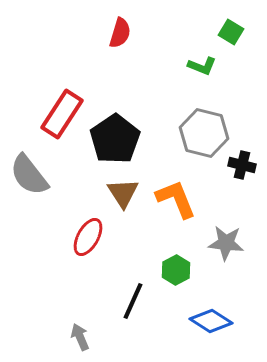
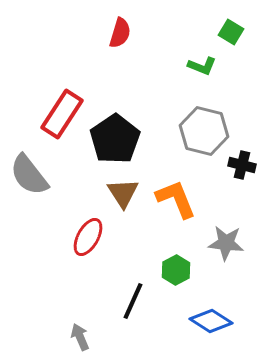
gray hexagon: moved 2 px up
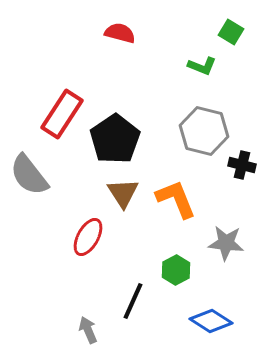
red semicircle: rotated 92 degrees counterclockwise
gray arrow: moved 8 px right, 7 px up
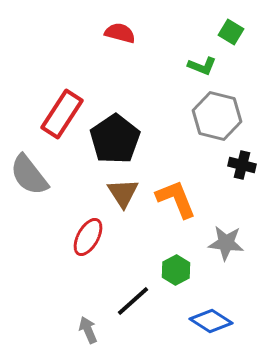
gray hexagon: moved 13 px right, 15 px up
black line: rotated 24 degrees clockwise
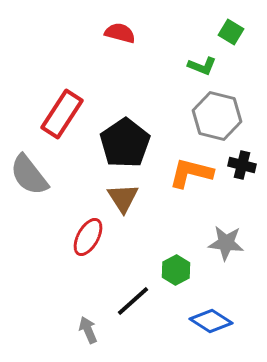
black pentagon: moved 10 px right, 4 px down
brown triangle: moved 5 px down
orange L-shape: moved 15 px right, 26 px up; rotated 54 degrees counterclockwise
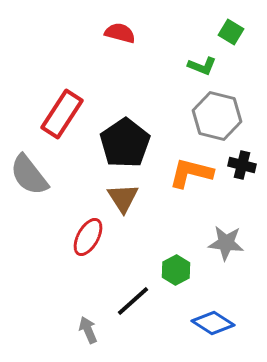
blue diamond: moved 2 px right, 2 px down
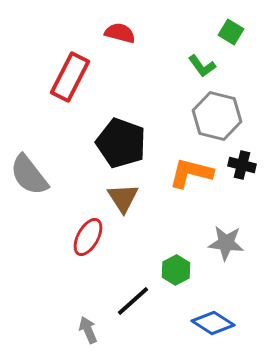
green L-shape: rotated 32 degrees clockwise
red rectangle: moved 8 px right, 37 px up; rotated 6 degrees counterclockwise
black pentagon: moved 4 px left; rotated 18 degrees counterclockwise
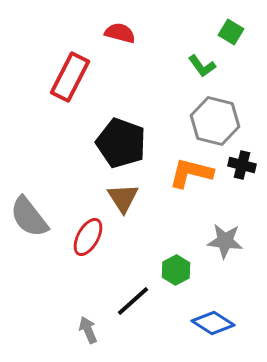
gray hexagon: moved 2 px left, 5 px down
gray semicircle: moved 42 px down
gray star: moved 1 px left, 2 px up
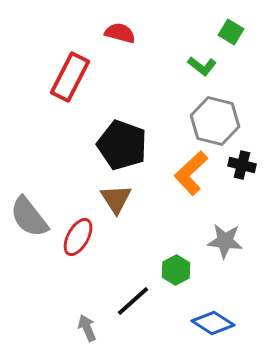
green L-shape: rotated 16 degrees counterclockwise
black pentagon: moved 1 px right, 2 px down
orange L-shape: rotated 57 degrees counterclockwise
brown triangle: moved 7 px left, 1 px down
red ellipse: moved 10 px left
gray arrow: moved 1 px left, 2 px up
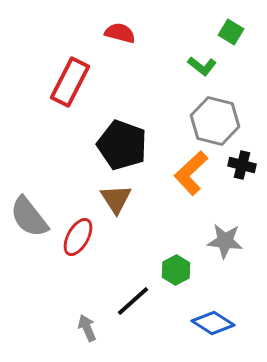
red rectangle: moved 5 px down
